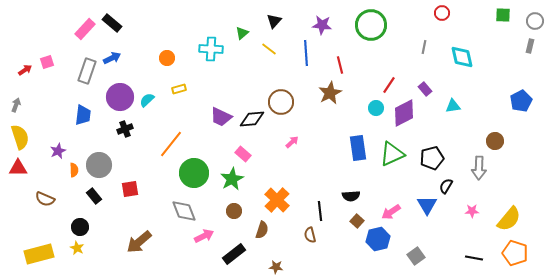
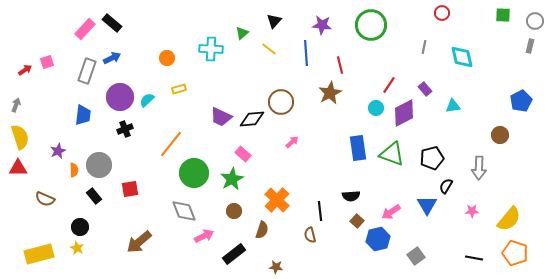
brown circle at (495, 141): moved 5 px right, 6 px up
green triangle at (392, 154): rotated 44 degrees clockwise
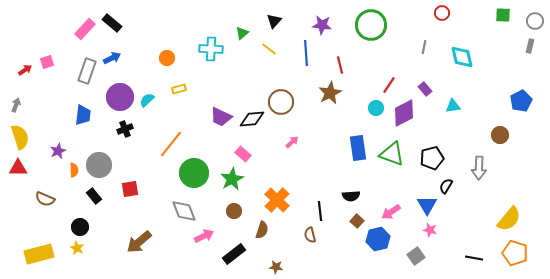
pink star at (472, 211): moved 42 px left, 19 px down; rotated 16 degrees clockwise
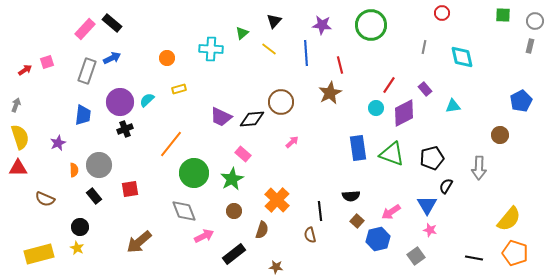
purple circle at (120, 97): moved 5 px down
purple star at (58, 151): moved 8 px up
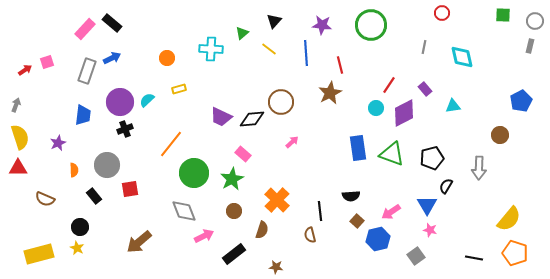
gray circle at (99, 165): moved 8 px right
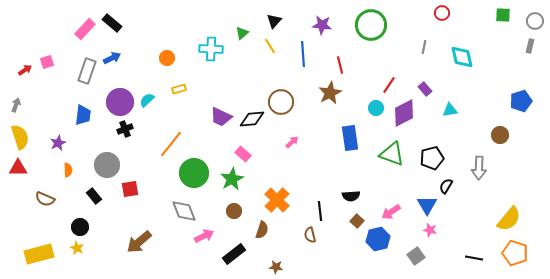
yellow line at (269, 49): moved 1 px right, 3 px up; rotated 21 degrees clockwise
blue line at (306, 53): moved 3 px left, 1 px down
blue pentagon at (521, 101): rotated 10 degrees clockwise
cyan triangle at (453, 106): moved 3 px left, 4 px down
blue rectangle at (358, 148): moved 8 px left, 10 px up
orange semicircle at (74, 170): moved 6 px left
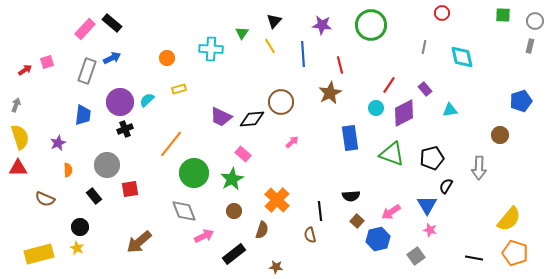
green triangle at (242, 33): rotated 16 degrees counterclockwise
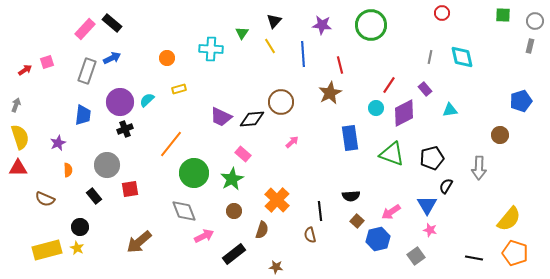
gray line at (424, 47): moved 6 px right, 10 px down
yellow rectangle at (39, 254): moved 8 px right, 4 px up
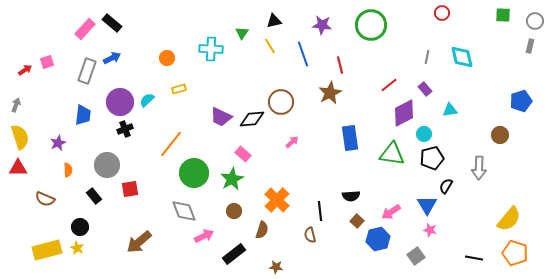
black triangle at (274, 21): rotated 35 degrees clockwise
blue line at (303, 54): rotated 15 degrees counterclockwise
gray line at (430, 57): moved 3 px left
red line at (389, 85): rotated 18 degrees clockwise
cyan circle at (376, 108): moved 48 px right, 26 px down
green triangle at (392, 154): rotated 12 degrees counterclockwise
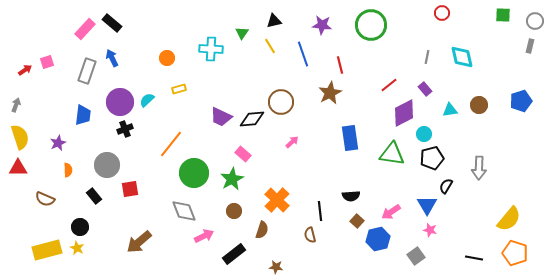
blue arrow at (112, 58): rotated 90 degrees counterclockwise
brown circle at (500, 135): moved 21 px left, 30 px up
